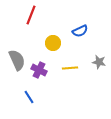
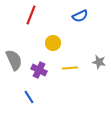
blue semicircle: moved 15 px up
gray semicircle: moved 3 px left
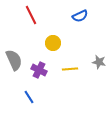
red line: rotated 48 degrees counterclockwise
yellow line: moved 1 px down
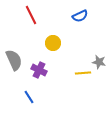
yellow line: moved 13 px right, 4 px down
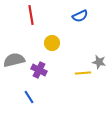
red line: rotated 18 degrees clockwise
yellow circle: moved 1 px left
gray semicircle: rotated 80 degrees counterclockwise
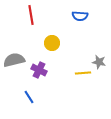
blue semicircle: rotated 28 degrees clockwise
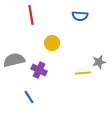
gray star: rotated 24 degrees counterclockwise
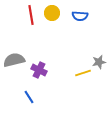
yellow circle: moved 30 px up
yellow line: rotated 14 degrees counterclockwise
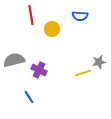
yellow circle: moved 16 px down
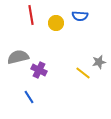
yellow circle: moved 4 px right, 6 px up
gray semicircle: moved 4 px right, 3 px up
yellow line: rotated 56 degrees clockwise
